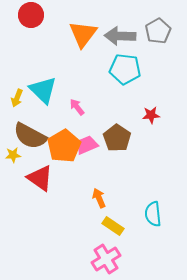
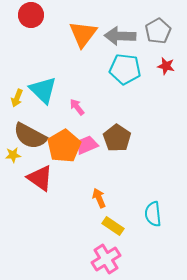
red star: moved 15 px right, 49 px up; rotated 18 degrees clockwise
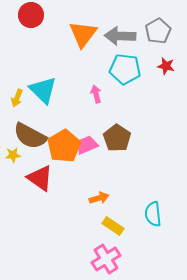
pink arrow: moved 19 px right, 13 px up; rotated 24 degrees clockwise
orange arrow: rotated 96 degrees clockwise
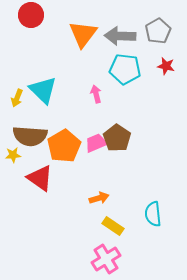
brown semicircle: rotated 24 degrees counterclockwise
pink trapezoid: moved 9 px right, 2 px up
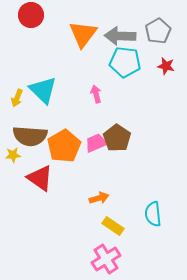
cyan pentagon: moved 7 px up
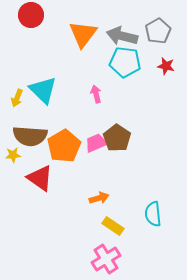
gray arrow: moved 2 px right; rotated 12 degrees clockwise
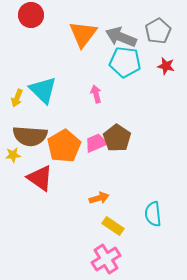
gray arrow: moved 1 px left, 1 px down; rotated 8 degrees clockwise
